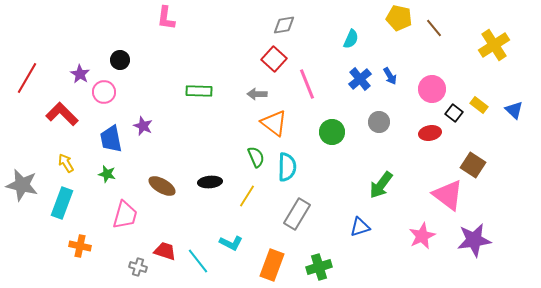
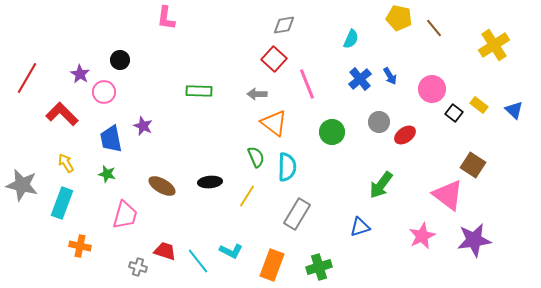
red ellipse at (430, 133): moved 25 px left, 2 px down; rotated 25 degrees counterclockwise
cyan L-shape at (231, 243): moved 8 px down
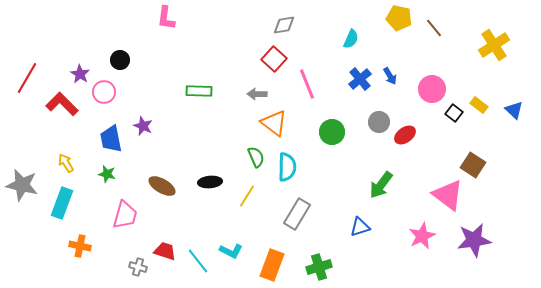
red L-shape at (62, 114): moved 10 px up
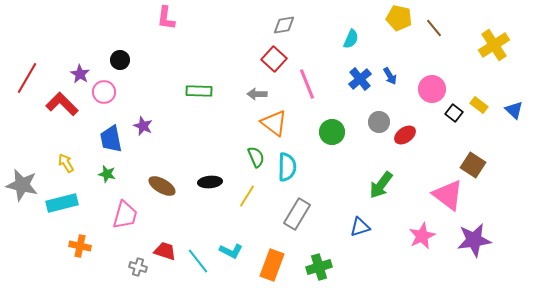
cyan rectangle at (62, 203): rotated 56 degrees clockwise
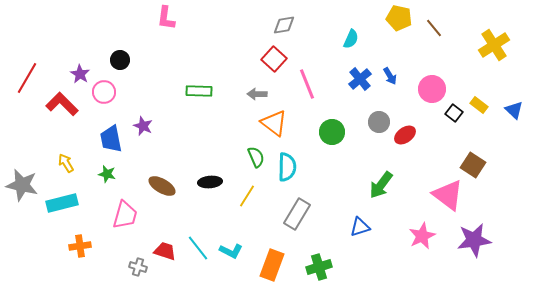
orange cross at (80, 246): rotated 20 degrees counterclockwise
cyan line at (198, 261): moved 13 px up
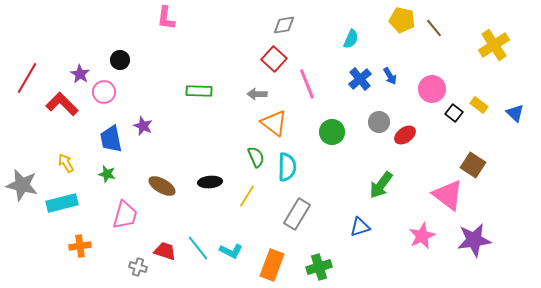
yellow pentagon at (399, 18): moved 3 px right, 2 px down
blue triangle at (514, 110): moved 1 px right, 3 px down
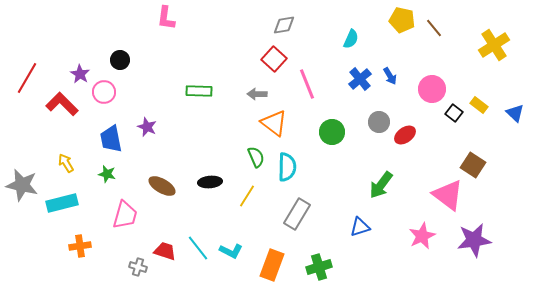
purple star at (143, 126): moved 4 px right, 1 px down
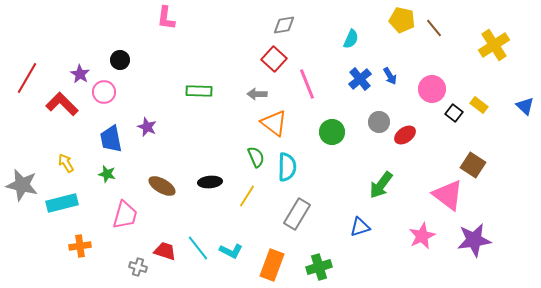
blue triangle at (515, 113): moved 10 px right, 7 px up
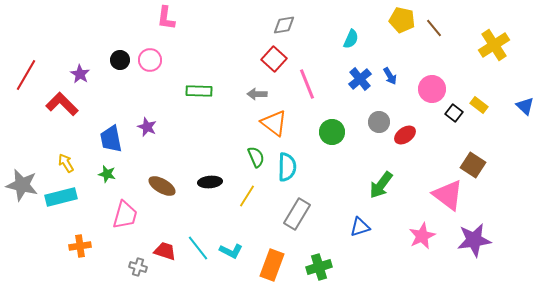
red line at (27, 78): moved 1 px left, 3 px up
pink circle at (104, 92): moved 46 px right, 32 px up
cyan rectangle at (62, 203): moved 1 px left, 6 px up
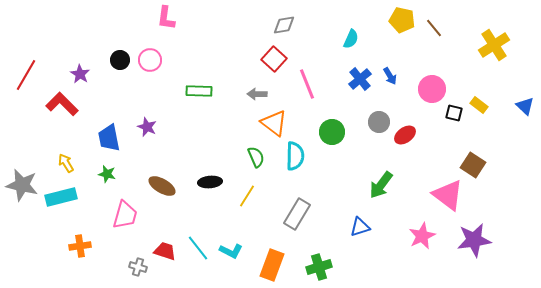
black square at (454, 113): rotated 24 degrees counterclockwise
blue trapezoid at (111, 139): moved 2 px left, 1 px up
cyan semicircle at (287, 167): moved 8 px right, 11 px up
